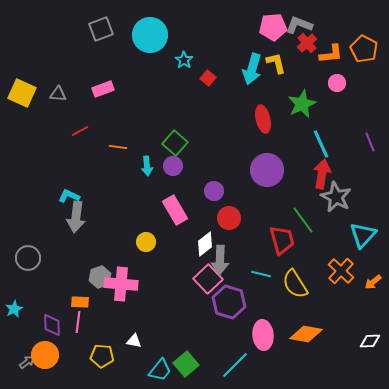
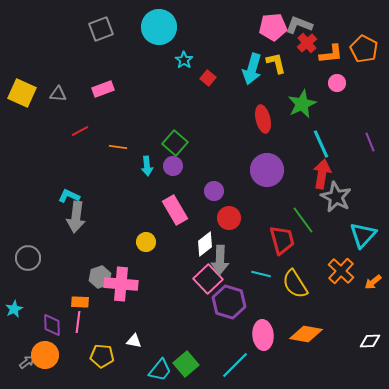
cyan circle at (150, 35): moved 9 px right, 8 px up
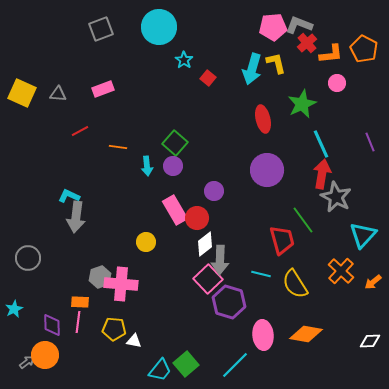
red circle at (229, 218): moved 32 px left
yellow pentagon at (102, 356): moved 12 px right, 27 px up
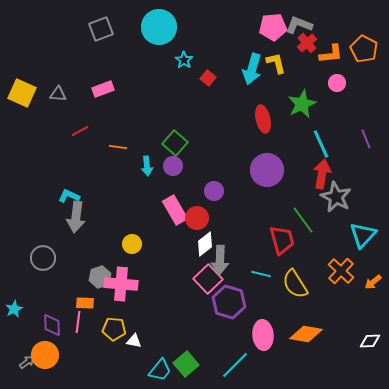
purple line at (370, 142): moved 4 px left, 3 px up
yellow circle at (146, 242): moved 14 px left, 2 px down
gray circle at (28, 258): moved 15 px right
orange rectangle at (80, 302): moved 5 px right, 1 px down
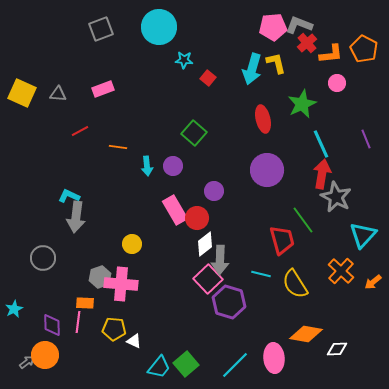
cyan star at (184, 60): rotated 30 degrees counterclockwise
green square at (175, 143): moved 19 px right, 10 px up
pink ellipse at (263, 335): moved 11 px right, 23 px down
white triangle at (134, 341): rotated 14 degrees clockwise
white diamond at (370, 341): moved 33 px left, 8 px down
cyan trapezoid at (160, 370): moved 1 px left, 3 px up
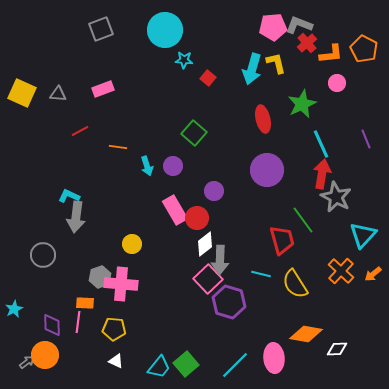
cyan circle at (159, 27): moved 6 px right, 3 px down
cyan arrow at (147, 166): rotated 12 degrees counterclockwise
gray circle at (43, 258): moved 3 px up
orange arrow at (373, 282): moved 8 px up
white triangle at (134, 341): moved 18 px left, 20 px down
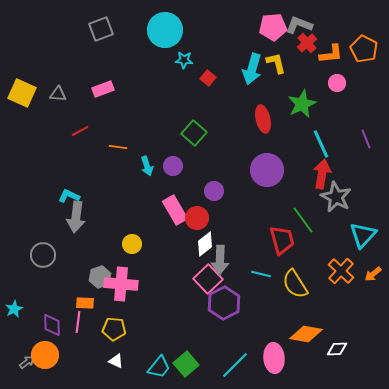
purple hexagon at (229, 302): moved 5 px left, 1 px down; rotated 16 degrees clockwise
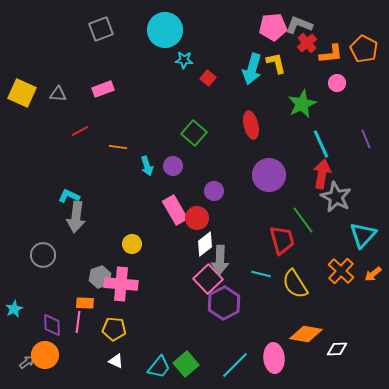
red ellipse at (263, 119): moved 12 px left, 6 px down
purple circle at (267, 170): moved 2 px right, 5 px down
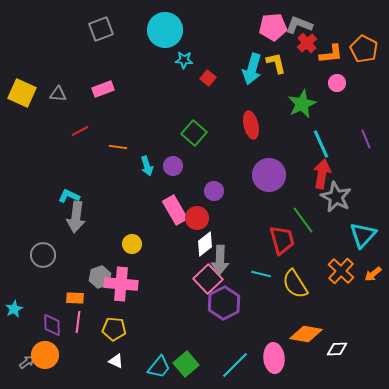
orange rectangle at (85, 303): moved 10 px left, 5 px up
